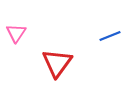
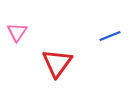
pink triangle: moved 1 px right, 1 px up
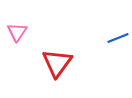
blue line: moved 8 px right, 2 px down
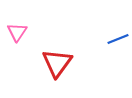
blue line: moved 1 px down
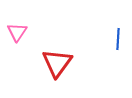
blue line: rotated 65 degrees counterclockwise
